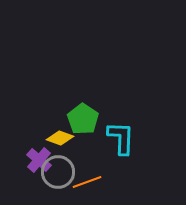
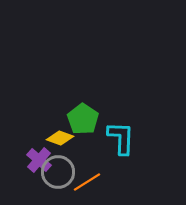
orange line: rotated 12 degrees counterclockwise
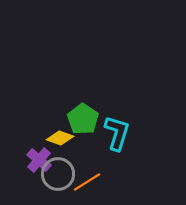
cyan L-shape: moved 4 px left, 5 px up; rotated 15 degrees clockwise
gray circle: moved 2 px down
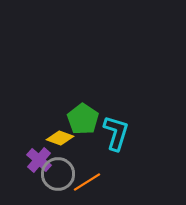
cyan L-shape: moved 1 px left
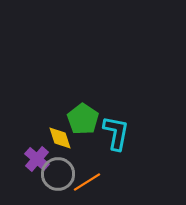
cyan L-shape: rotated 6 degrees counterclockwise
yellow diamond: rotated 52 degrees clockwise
purple cross: moved 2 px left, 1 px up
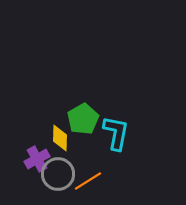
green pentagon: rotated 8 degrees clockwise
yellow diamond: rotated 20 degrees clockwise
purple cross: rotated 20 degrees clockwise
orange line: moved 1 px right, 1 px up
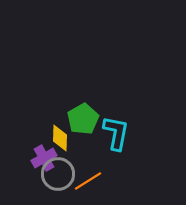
purple cross: moved 7 px right, 1 px up
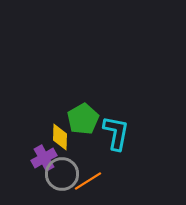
yellow diamond: moved 1 px up
gray circle: moved 4 px right
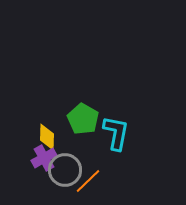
green pentagon: rotated 12 degrees counterclockwise
yellow diamond: moved 13 px left
gray circle: moved 3 px right, 4 px up
orange line: rotated 12 degrees counterclockwise
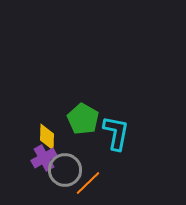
orange line: moved 2 px down
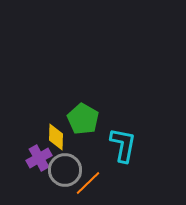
cyan L-shape: moved 7 px right, 12 px down
yellow diamond: moved 9 px right
purple cross: moved 5 px left
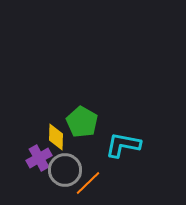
green pentagon: moved 1 px left, 3 px down
cyan L-shape: rotated 90 degrees counterclockwise
